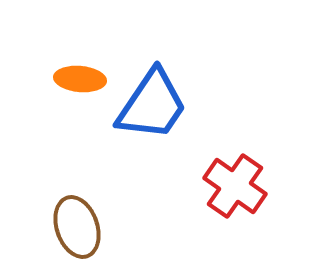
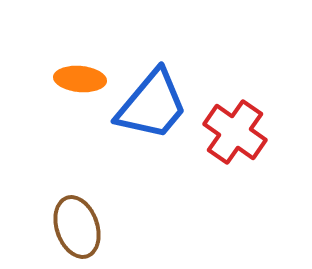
blue trapezoid: rotated 6 degrees clockwise
red cross: moved 54 px up
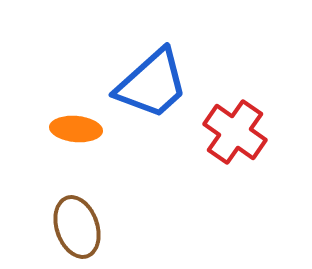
orange ellipse: moved 4 px left, 50 px down
blue trapezoid: moved 21 px up; rotated 8 degrees clockwise
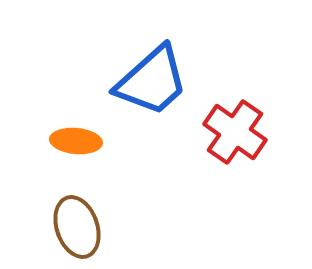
blue trapezoid: moved 3 px up
orange ellipse: moved 12 px down
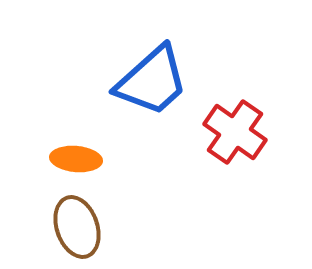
orange ellipse: moved 18 px down
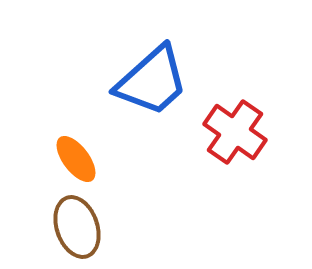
orange ellipse: rotated 48 degrees clockwise
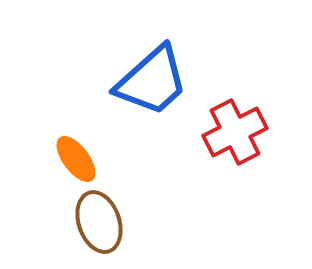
red cross: rotated 28 degrees clockwise
brown ellipse: moved 22 px right, 5 px up
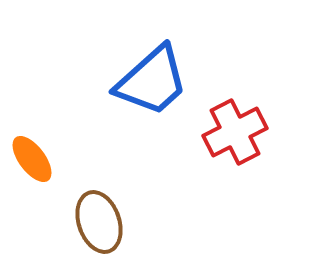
orange ellipse: moved 44 px left
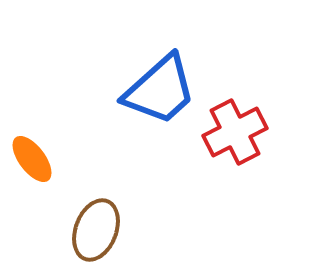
blue trapezoid: moved 8 px right, 9 px down
brown ellipse: moved 3 px left, 8 px down; rotated 40 degrees clockwise
